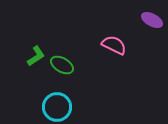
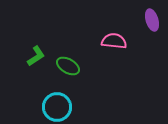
purple ellipse: rotated 45 degrees clockwise
pink semicircle: moved 4 px up; rotated 20 degrees counterclockwise
green ellipse: moved 6 px right, 1 px down
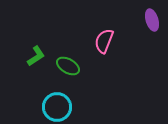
pink semicircle: moved 10 px left; rotated 75 degrees counterclockwise
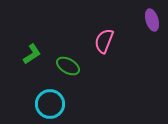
green L-shape: moved 4 px left, 2 px up
cyan circle: moved 7 px left, 3 px up
